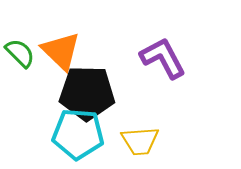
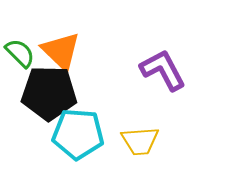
purple L-shape: moved 12 px down
black pentagon: moved 38 px left
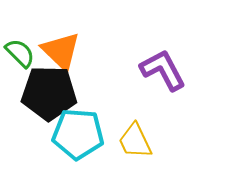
yellow trapezoid: moved 5 px left; rotated 69 degrees clockwise
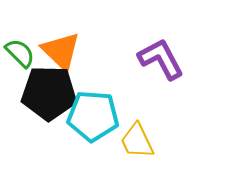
purple L-shape: moved 2 px left, 11 px up
cyan pentagon: moved 15 px right, 18 px up
yellow trapezoid: moved 2 px right
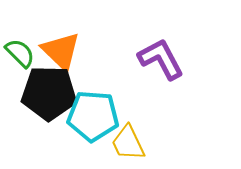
yellow trapezoid: moved 9 px left, 2 px down
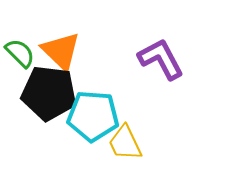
black pentagon: rotated 6 degrees clockwise
yellow trapezoid: moved 3 px left
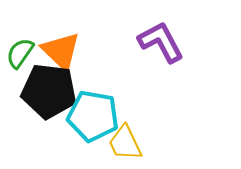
green semicircle: rotated 100 degrees counterclockwise
purple L-shape: moved 17 px up
black pentagon: moved 2 px up
cyan pentagon: rotated 6 degrees clockwise
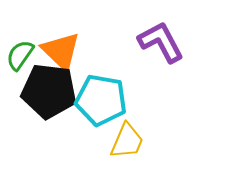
green semicircle: moved 2 px down
cyan pentagon: moved 8 px right, 16 px up
yellow trapezoid: moved 2 px right, 2 px up; rotated 132 degrees counterclockwise
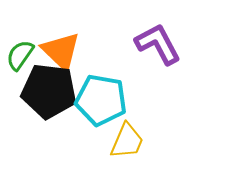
purple L-shape: moved 3 px left, 2 px down
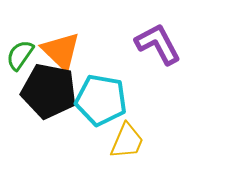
black pentagon: rotated 4 degrees clockwise
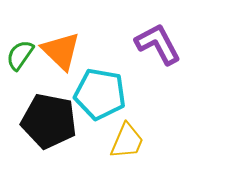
black pentagon: moved 30 px down
cyan pentagon: moved 1 px left, 6 px up
